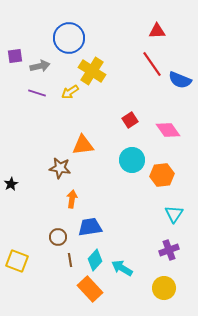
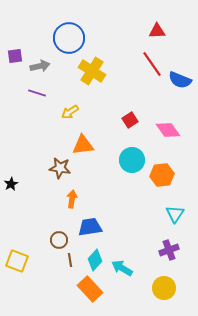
yellow arrow: moved 20 px down
cyan triangle: moved 1 px right
brown circle: moved 1 px right, 3 px down
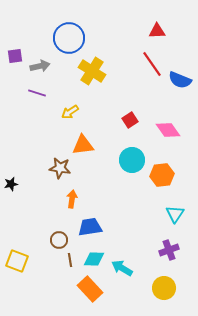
black star: rotated 16 degrees clockwise
cyan diamond: moved 1 px left, 1 px up; rotated 50 degrees clockwise
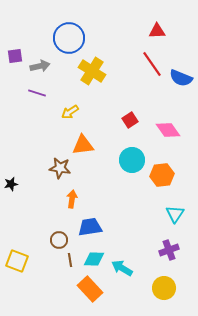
blue semicircle: moved 1 px right, 2 px up
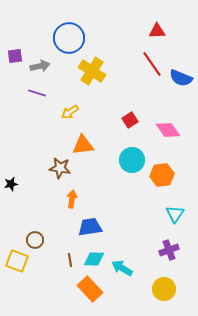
brown circle: moved 24 px left
yellow circle: moved 1 px down
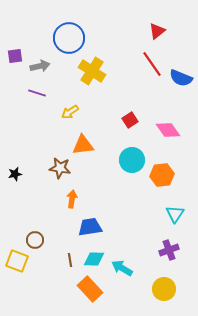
red triangle: rotated 36 degrees counterclockwise
black star: moved 4 px right, 10 px up
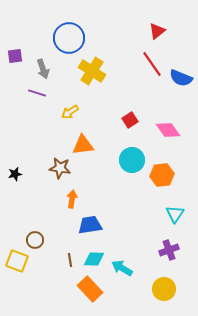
gray arrow: moved 3 px right, 3 px down; rotated 84 degrees clockwise
blue trapezoid: moved 2 px up
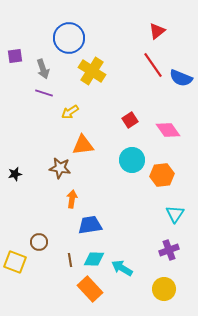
red line: moved 1 px right, 1 px down
purple line: moved 7 px right
brown circle: moved 4 px right, 2 px down
yellow square: moved 2 px left, 1 px down
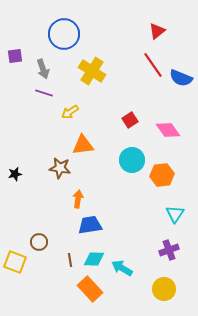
blue circle: moved 5 px left, 4 px up
orange arrow: moved 6 px right
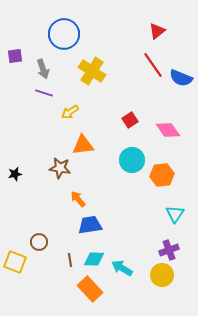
orange arrow: rotated 48 degrees counterclockwise
yellow circle: moved 2 px left, 14 px up
